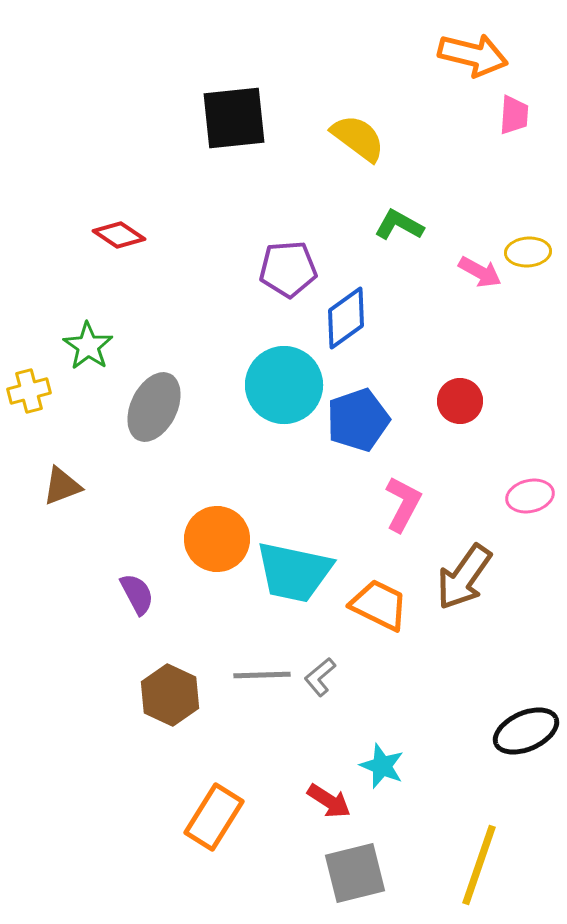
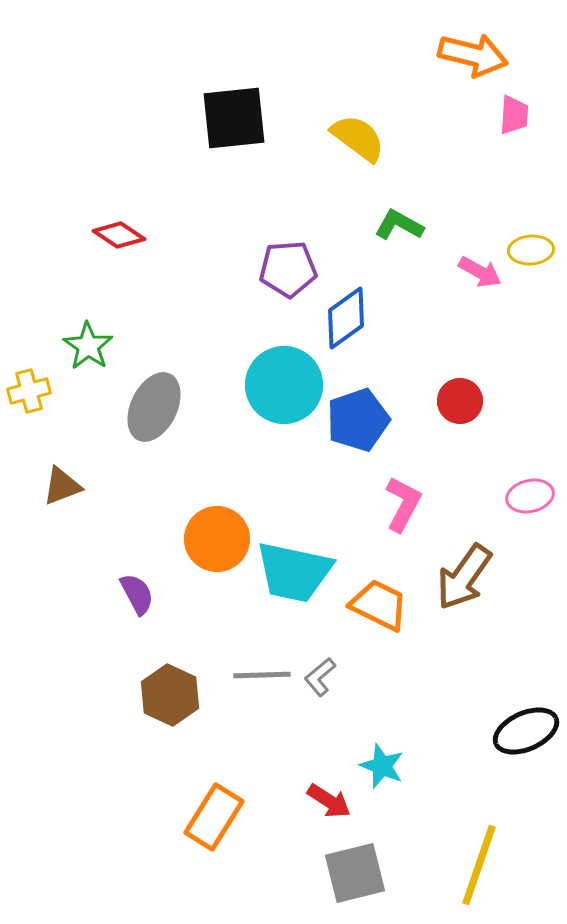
yellow ellipse: moved 3 px right, 2 px up
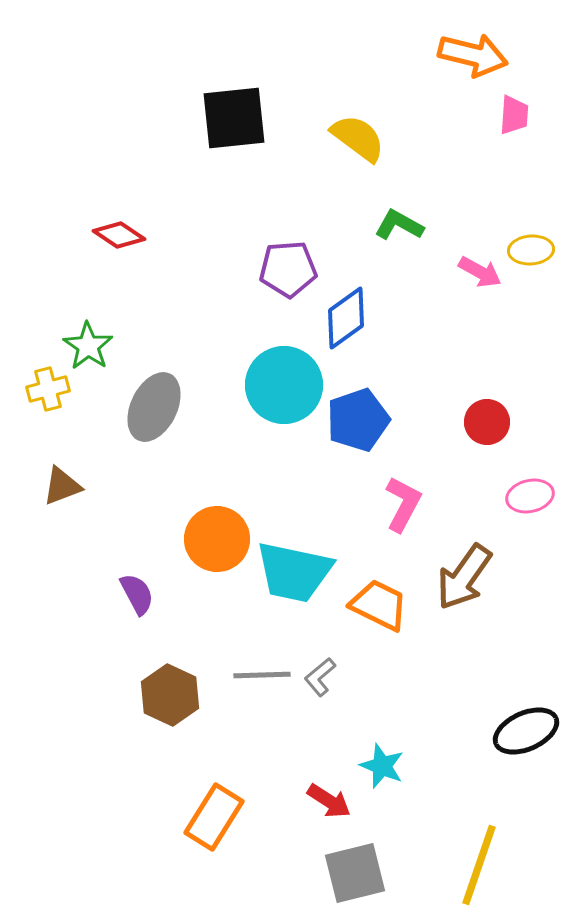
yellow cross: moved 19 px right, 2 px up
red circle: moved 27 px right, 21 px down
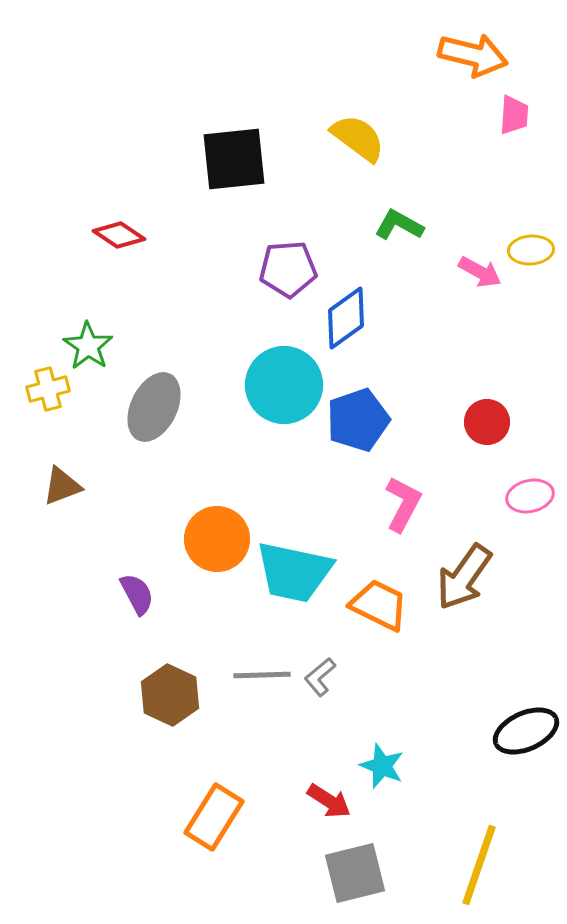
black square: moved 41 px down
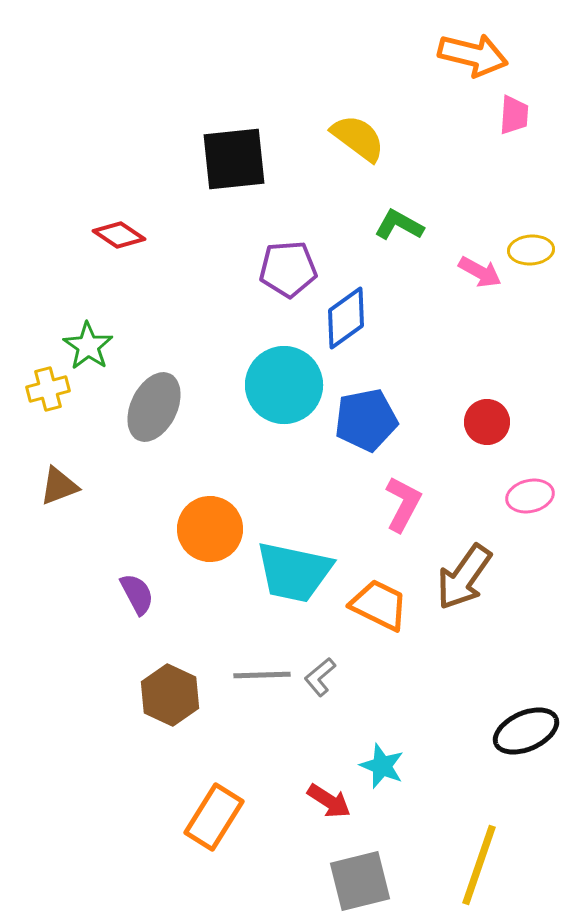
blue pentagon: moved 8 px right; rotated 8 degrees clockwise
brown triangle: moved 3 px left
orange circle: moved 7 px left, 10 px up
gray square: moved 5 px right, 8 px down
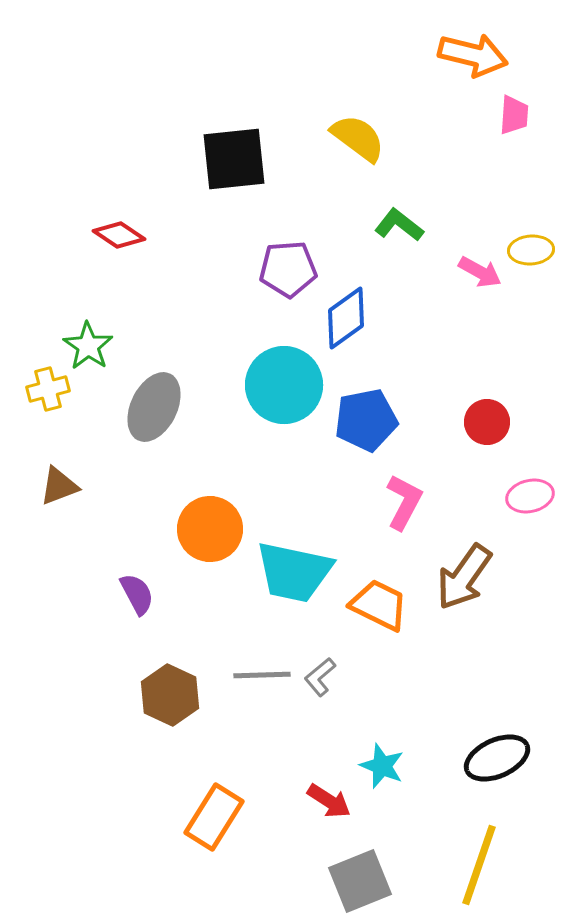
green L-shape: rotated 9 degrees clockwise
pink L-shape: moved 1 px right, 2 px up
black ellipse: moved 29 px left, 27 px down
gray square: rotated 8 degrees counterclockwise
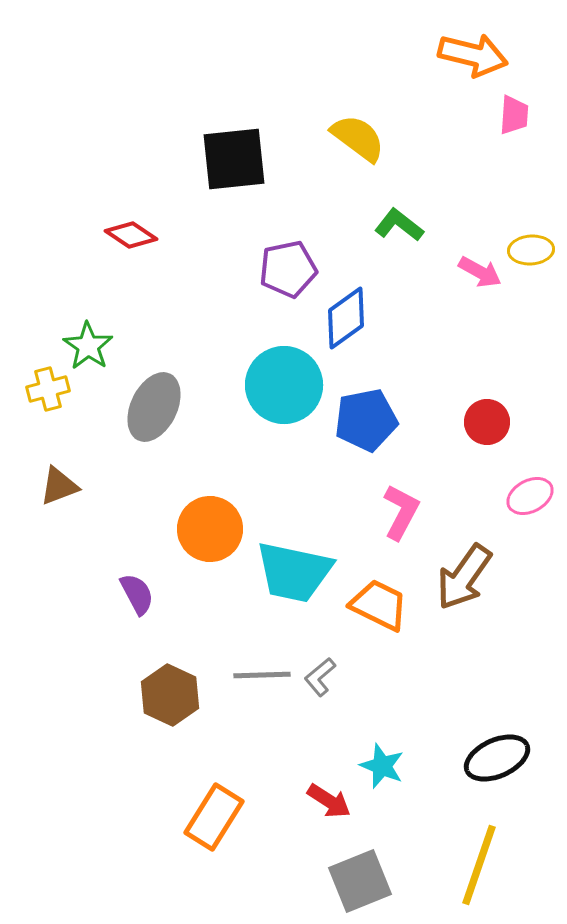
red diamond: moved 12 px right
purple pentagon: rotated 8 degrees counterclockwise
pink ellipse: rotated 15 degrees counterclockwise
pink L-shape: moved 3 px left, 10 px down
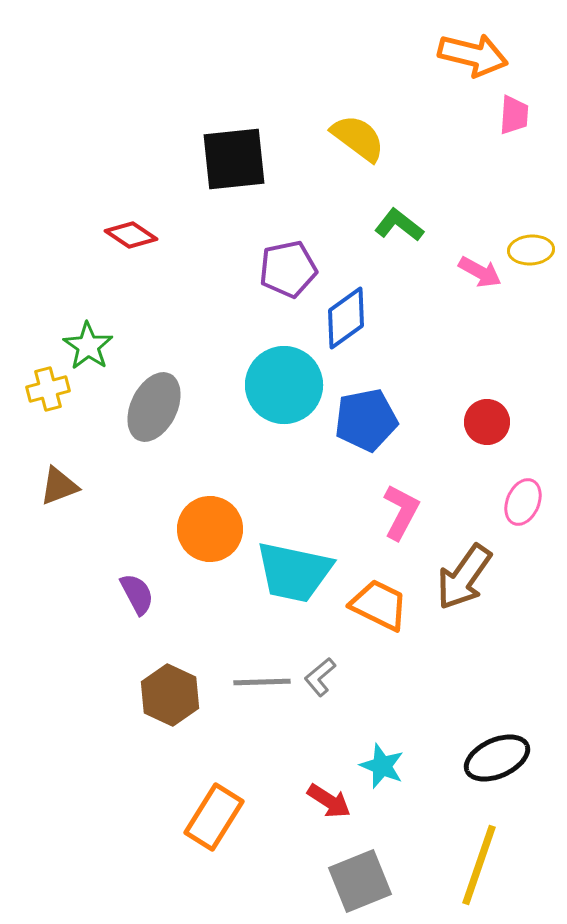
pink ellipse: moved 7 px left, 6 px down; rotated 39 degrees counterclockwise
gray line: moved 7 px down
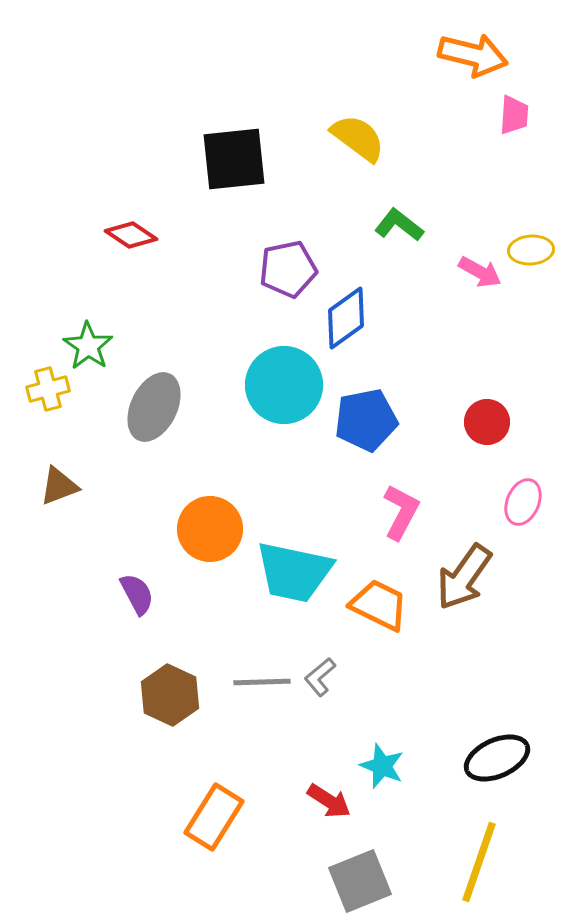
yellow line: moved 3 px up
